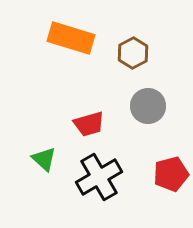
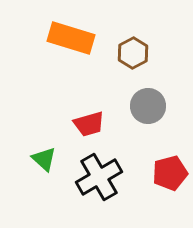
red pentagon: moved 1 px left, 1 px up
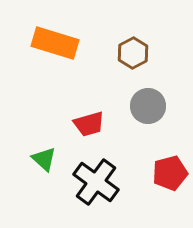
orange rectangle: moved 16 px left, 5 px down
black cross: moved 3 px left, 5 px down; rotated 24 degrees counterclockwise
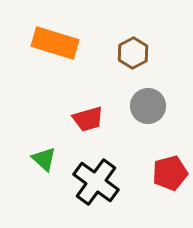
red trapezoid: moved 1 px left, 5 px up
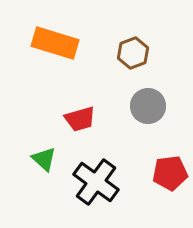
brown hexagon: rotated 8 degrees clockwise
red trapezoid: moved 8 px left
red pentagon: rotated 8 degrees clockwise
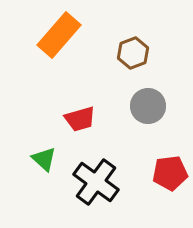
orange rectangle: moved 4 px right, 8 px up; rotated 66 degrees counterclockwise
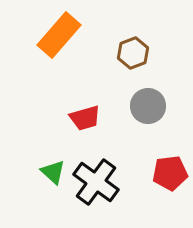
red trapezoid: moved 5 px right, 1 px up
green triangle: moved 9 px right, 13 px down
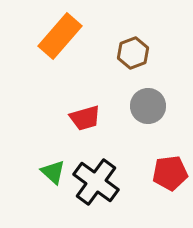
orange rectangle: moved 1 px right, 1 px down
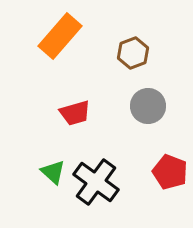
red trapezoid: moved 10 px left, 5 px up
red pentagon: moved 1 px up; rotated 28 degrees clockwise
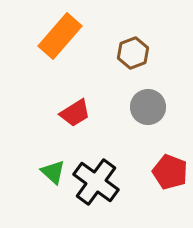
gray circle: moved 1 px down
red trapezoid: rotated 16 degrees counterclockwise
